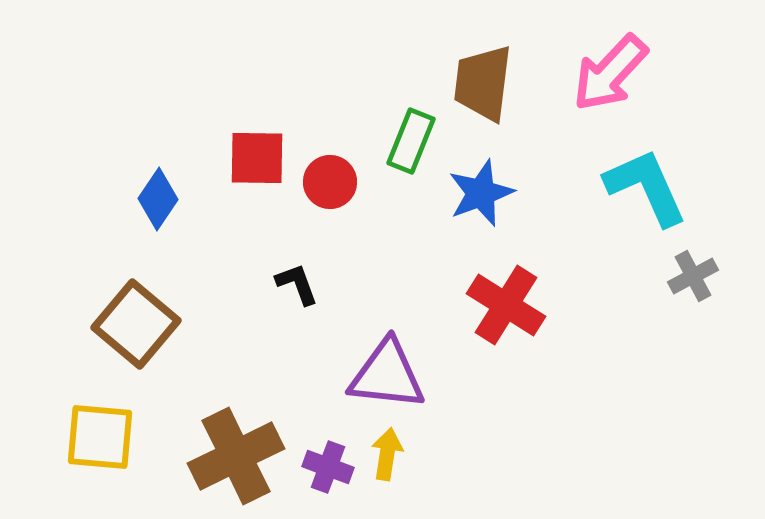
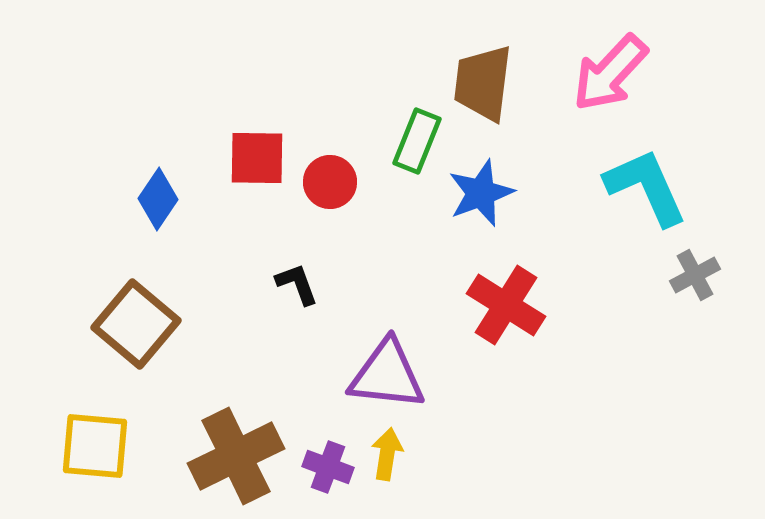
green rectangle: moved 6 px right
gray cross: moved 2 px right, 1 px up
yellow square: moved 5 px left, 9 px down
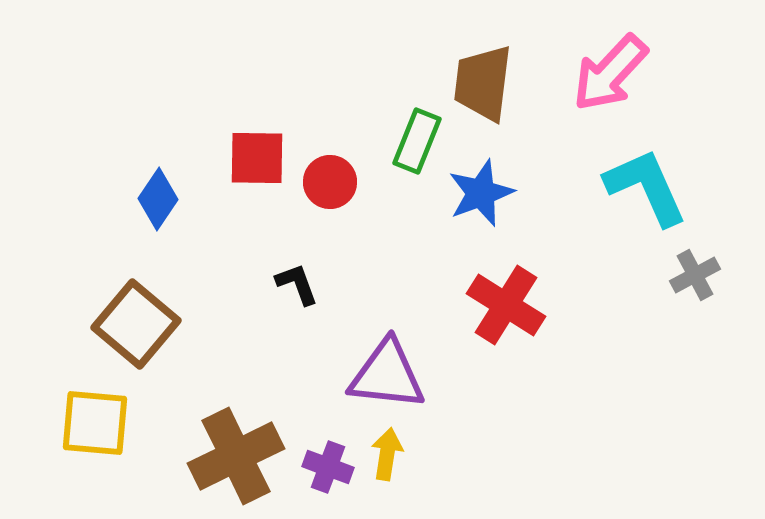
yellow square: moved 23 px up
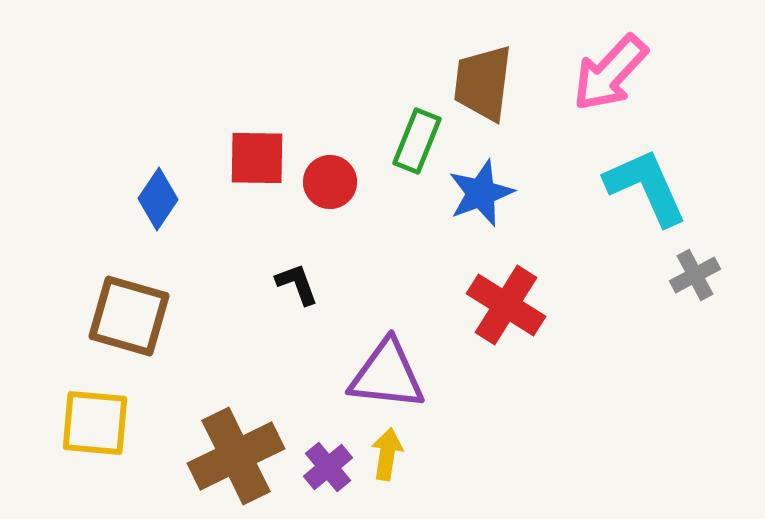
brown square: moved 7 px left, 8 px up; rotated 24 degrees counterclockwise
purple cross: rotated 30 degrees clockwise
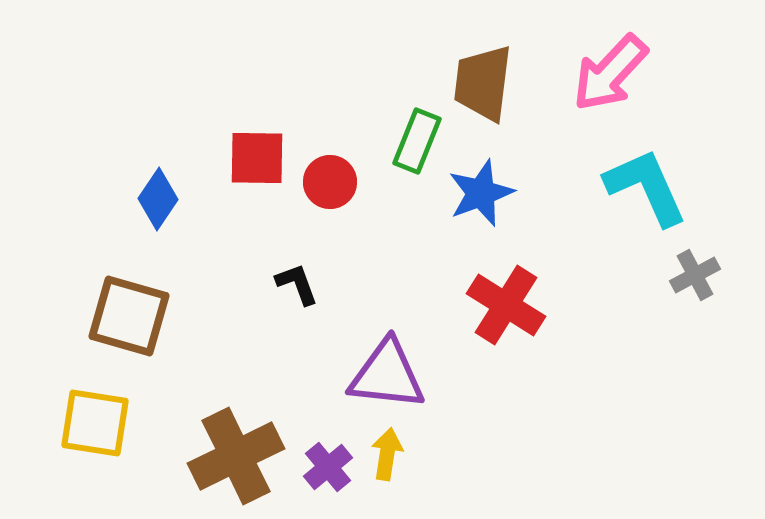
yellow square: rotated 4 degrees clockwise
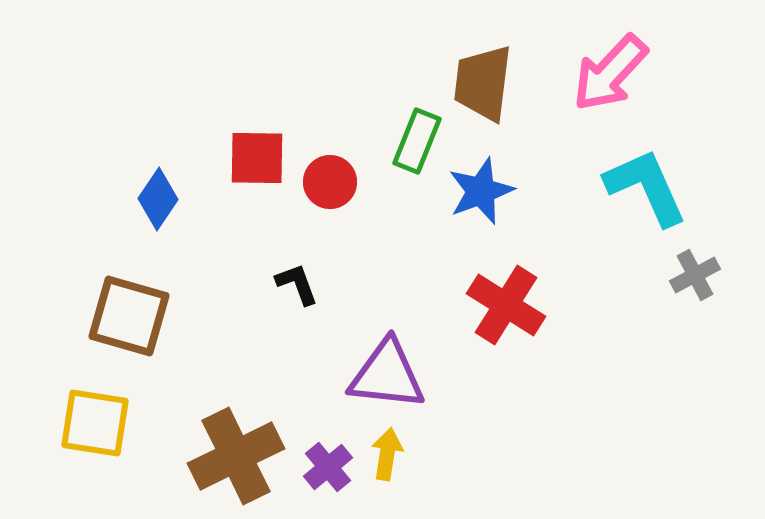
blue star: moved 2 px up
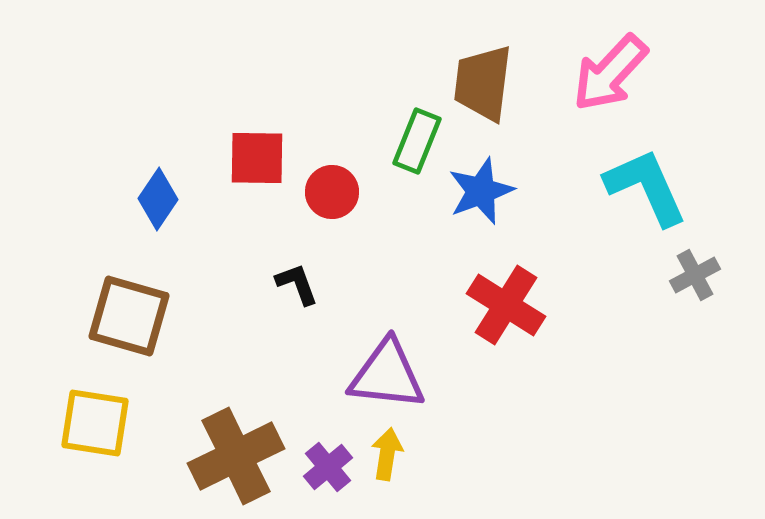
red circle: moved 2 px right, 10 px down
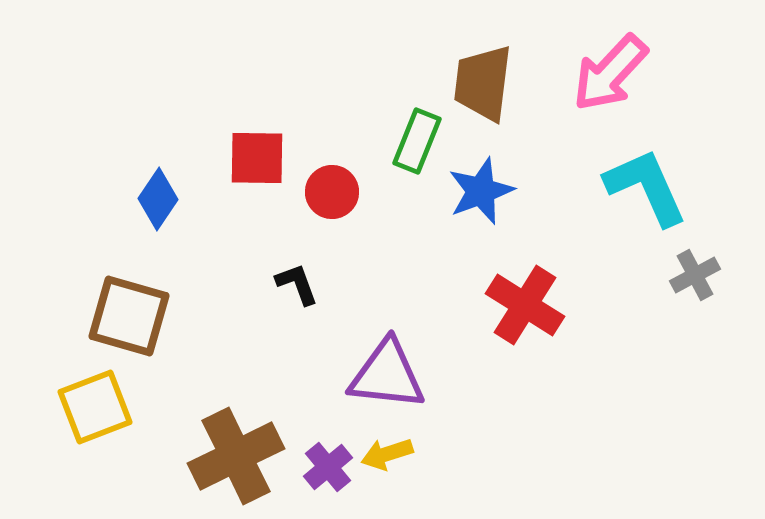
red cross: moved 19 px right
yellow square: moved 16 px up; rotated 30 degrees counterclockwise
yellow arrow: rotated 117 degrees counterclockwise
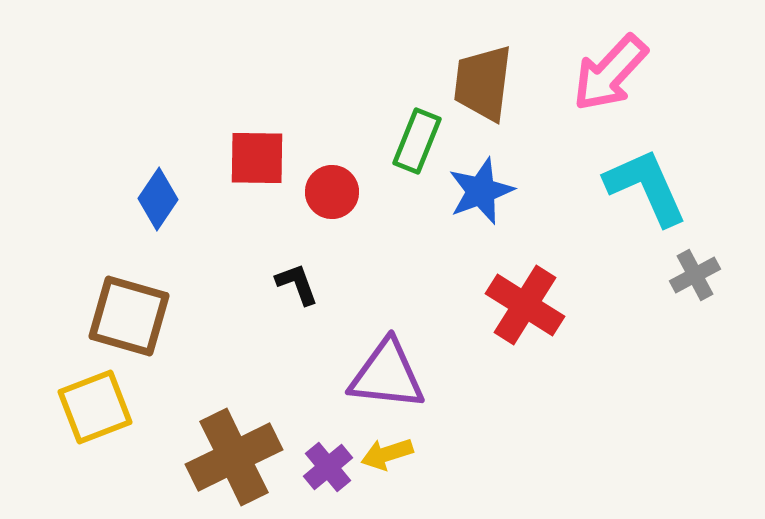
brown cross: moved 2 px left, 1 px down
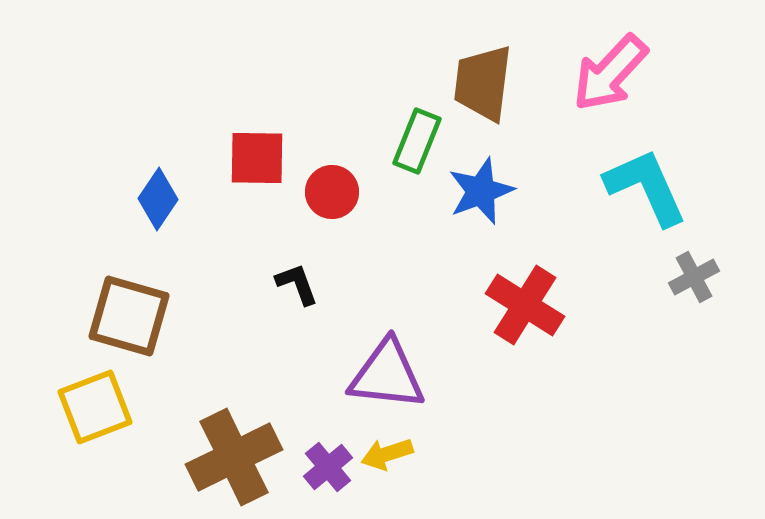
gray cross: moved 1 px left, 2 px down
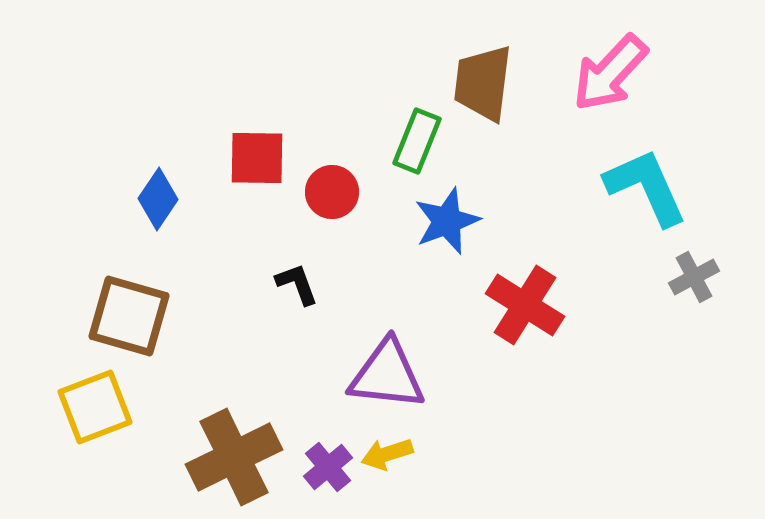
blue star: moved 34 px left, 30 px down
